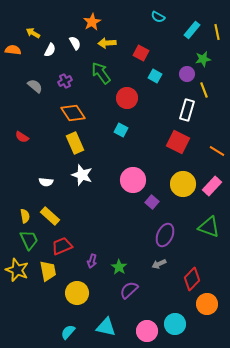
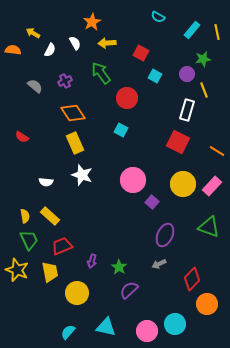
yellow trapezoid at (48, 271): moved 2 px right, 1 px down
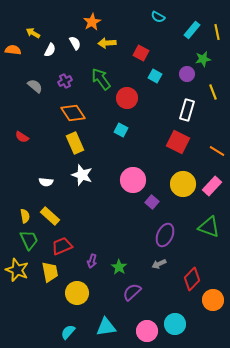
green arrow at (101, 73): moved 6 px down
yellow line at (204, 90): moved 9 px right, 2 px down
purple semicircle at (129, 290): moved 3 px right, 2 px down
orange circle at (207, 304): moved 6 px right, 4 px up
cyan triangle at (106, 327): rotated 20 degrees counterclockwise
